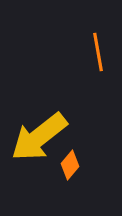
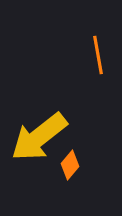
orange line: moved 3 px down
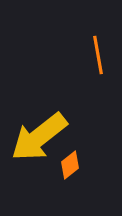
orange diamond: rotated 12 degrees clockwise
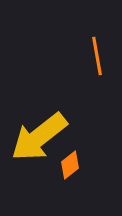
orange line: moved 1 px left, 1 px down
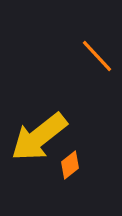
orange line: rotated 33 degrees counterclockwise
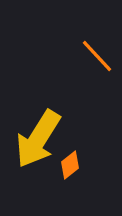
yellow arrow: moved 1 px left, 2 px down; rotated 20 degrees counterclockwise
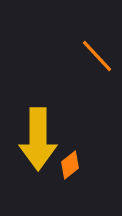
yellow arrow: rotated 32 degrees counterclockwise
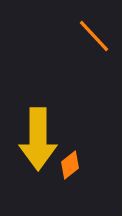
orange line: moved 3 px left, 20 px up
